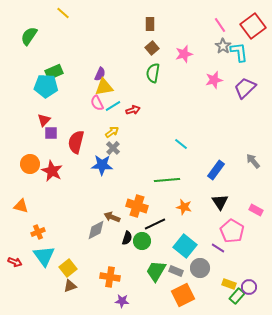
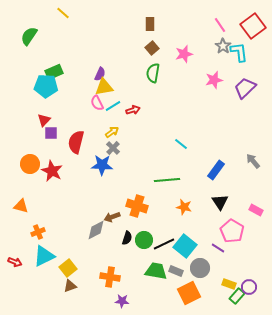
brown arrow at (112, 217): rotated 42 degrees counterclockwise
black line at (155, 224): moved 9 px right, 20 px down
green circle at (142, 241): moved 2 px right, 1 px up
cyan triangle at (44, 256): rotated 40 degrees clockwise
green trapezoid at (156, 271): rotated 70 degrees clockwise
orange square at (183, 295): moved 6 px right, 2 px up
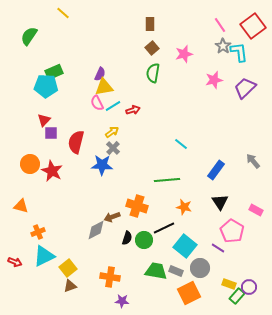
black line at (164, 244): moved 16 px up
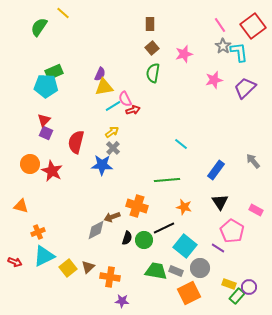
green semicircle at (29, 36): moved 10 px right, 9 px up
pink semicircle at (97, 103): moved 28 px right, 4 px up
purple square at (51, 133): moved 5 px left; rotated 24 degrees clockwise
brown triangle at (70, 286): moved 18 px right, 19 px up; rotated 24 degrees counterclockwise
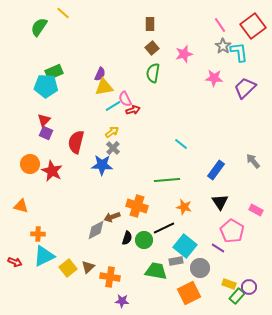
pink star at (214, 80): moved 2 px up; rotated 18 degrees clockwise
orange cross at (38, 232): moved 2 px down; rotated 24 degrees clockwise
gray rectangle at (176, 271): moved 10 px up; rotated 32 degrees counterclockwise
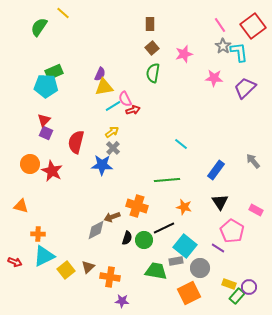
yellow square at (68, 268): moved 2 px left, 2 px down
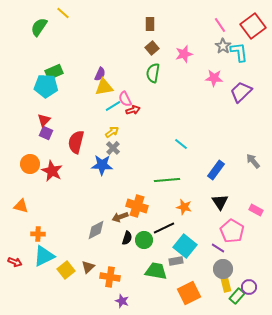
purple trapezoid at (245, 88): moved 4 px left, 4 px down
brown arrow at (112, 217): moved 8 px right
gray circle at (200, 268): moved 23 px right, 1 px down
yellow rectangle at (229, 284): moved 3 px left, 1 px down; rotated 56 degrees clockwise
purple star at (122, 301): rotated 16 degrees clockwise
